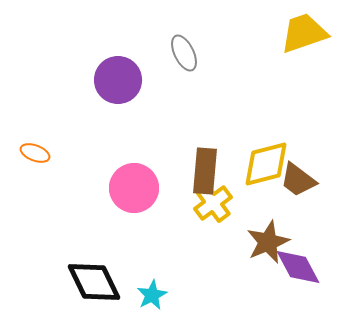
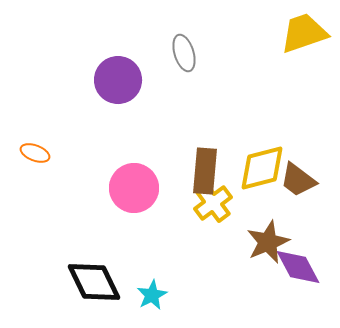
gray ellipse: rotated 9 degrees clockwise
yellow diamond: moved 4 px left, 4 px down
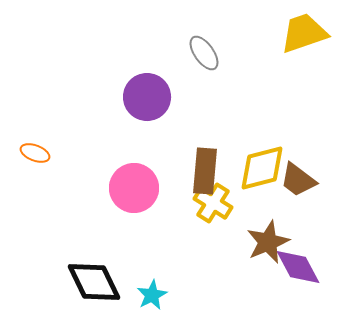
gray ellipse: moved 20 px right; rotated 18 degrees counterclockwise
purple circle: moved 29 px right, 17 px down
yellow cross: rotated 21 degrees counterclockwise
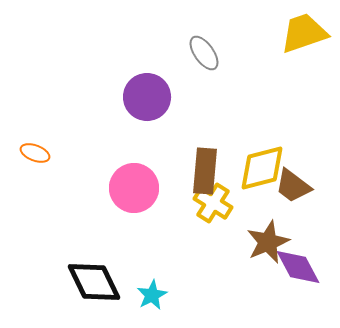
brown trapezoid: moved 5 px left, 6 px down
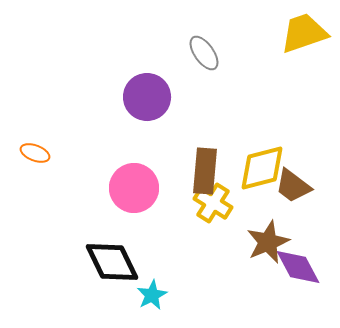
black diamond: moved 18 px right, 20 px up
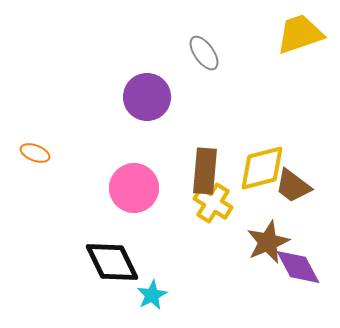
yellow trapezoid: moved 4 px left, 1 px down
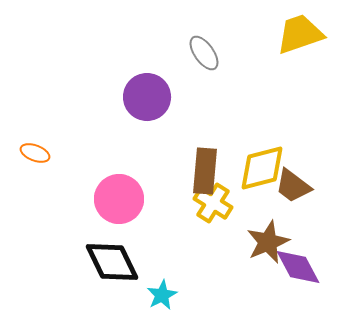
pink circle: moved 15 px left, 11 px down
cyan star: moved 10 px right
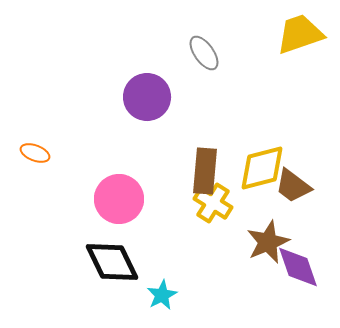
purple diamond: rotated 9 degrees clockwise
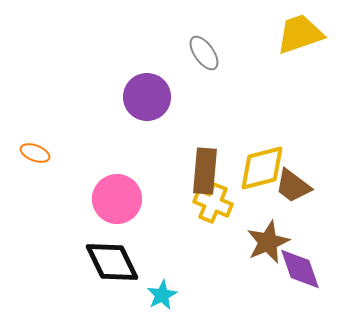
pink circle: moved 2 px left
yellow cross: rotated 9 degrees counterclockwise
purple diamond: moved 2 px right, 2 px down
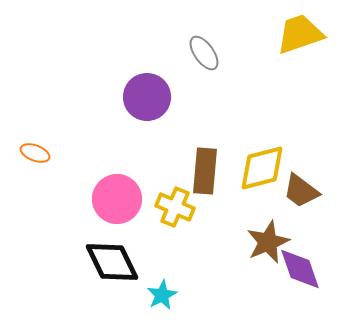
brown trapezoid: moved 8 px right, 5 px down
yellow cross: moved 38 px left, 4 px down
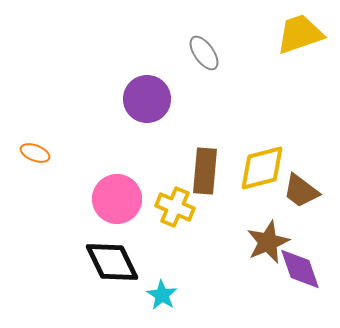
purple circle: moved 2 px down
cyan star: rotated 12 degrees counterclockwise
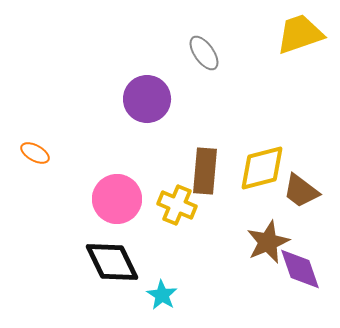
orange ellipse: rotated 8 degrees clockwise
yellow cross: moved 2 px right, 2 px up
